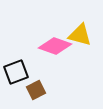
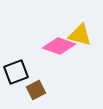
pink diamond: moved 4 px right
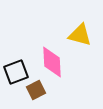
pink diamond: moved 7 px left, 16 px down; rotated 68 degrees clockwise
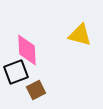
pink diamond: moved 25 px left, 12 px up
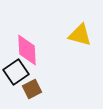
black square: rotated 15 degrees counterclockwise
brown square: moved 4 px left, 1 px up
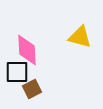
yellow triangle: moved 2 px down
black square: moved 1 px right; rotated 35 degrees clockwise
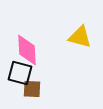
black square: moved 3 px right, 1 px down; rotated 15 degrees clockwise
brown square: rotated 30 degrees clockwise
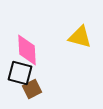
brown square: rotated 30 degrees counterclockwise
